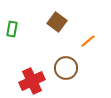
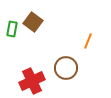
brown square: moved 24 px left
orange line: rotated 28 degrees counterclockwise
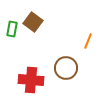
red cross: moved 1 px left, 1 px up; rotated 30 degrees clockwise
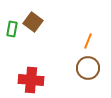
brown circle: moved 22 px right
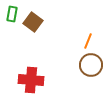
green rectangle: moved 15 px up
brown circle: moved 3 px right, 3 px up
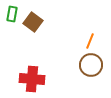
orange line: moved 2 px right
red cross: moved 1 px right, 1 px up
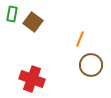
orange line: moved 10 px left, 2 px up
red cross: rotated 15 degrees clockwise
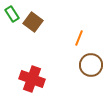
green rectangle: rotated 42 degrees counterclockwise
orange line: moved 1 px left, 1 px up
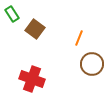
brown square: moved 2 px right, 7 px down
brown circle: moved 1 px right, 1 px up
